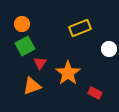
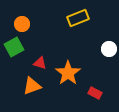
yellow rectangle: moved 2 px left, 10 px up
green square: moved 11 px left, 1 px down
red triangle: rotated 48 degrees counterclockwise
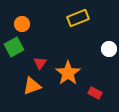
red triangle: rotated 48 degrees clockwise
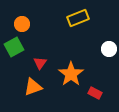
orange star: moved 3 px right, 1 px down
orange triangle: moved 1 px right, 1 px down
